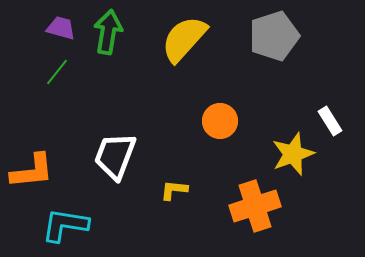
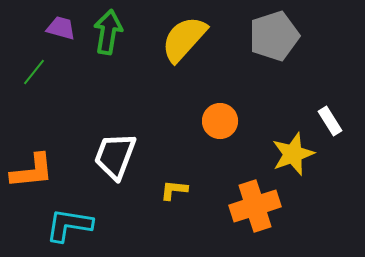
green line: moved 23 px left
cyan L-shape: moved 4 px right
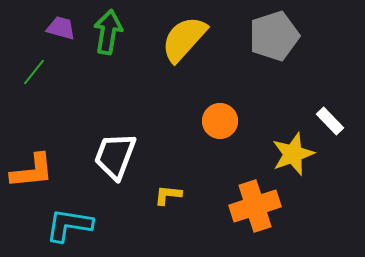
white rectangle: rotated 12 degrees counterclockwise
yellow L-shape: moved 6 px left, 5 px down
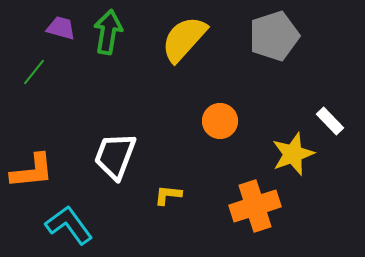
cyan L-shape: rotated 45 degrees clockwise
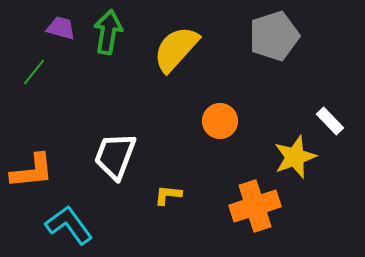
yellow semicircle: moved 8 px left, 10 px down
yellow star: moved 2 px right, 3 px down
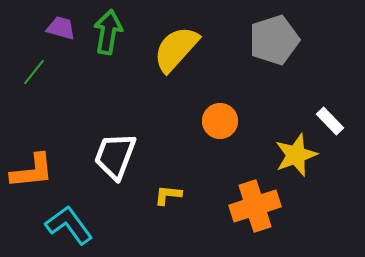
gray pentagon: moved 4 px down
yellow star: moved 1 px right, 2 px up
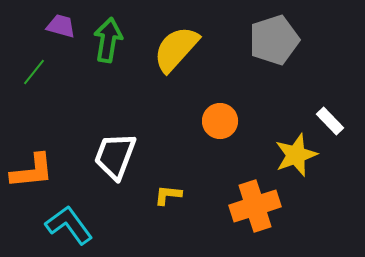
purple trapezoid: moved 2 px up
green arrow: moved 8 px down
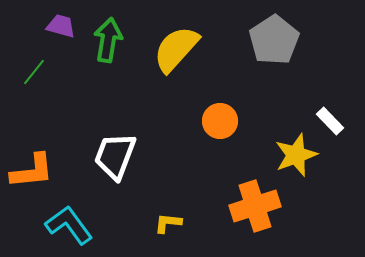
gray pentagon: rotated 15 degrees counterclockwise
yellow L-shape: moved 28 px down
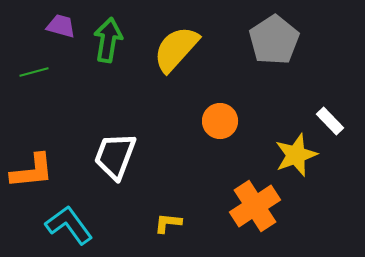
green line: rotated 36 degrees clockwise
orange cross: rotated 15 degrees counterclockwise
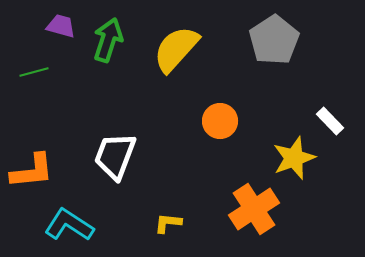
green arrow: rotated 9 degrees clockwise
yellow star: moved 2 px left, 3 px down
orange cross: moved 1 px left, 3 px down
cyan L-shape: rotated 21 degrees counterclockwise
